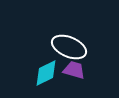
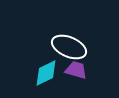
purple trapezoid: moved 2 px right
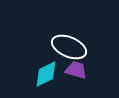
cyan diamond: moved 1 px down
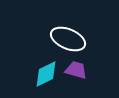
white ellipse: moved 1 px left, 8 px up
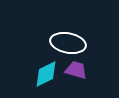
white ellipse: moved 4 px down; rotated 12 degrees counterclockwise
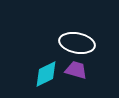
white ellipse: moved 9 px right
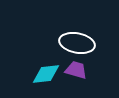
cyan diamond: rotated 20 degrees clockwise
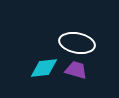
cyan diamond: moved 2 px left, 6 px up
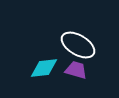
white ellipse: moved 1 px right, 2 px down; rotated 20 degrees clockwise
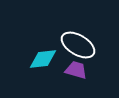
cyan diamond: moved 1 px left, 9 px up
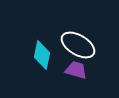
cyan diamond: moved 1 px left, 4 px up; rotated 72 degrees counterclockwise
